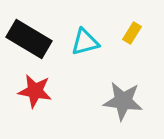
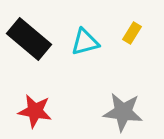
black rectangle: rotated 9 degrees clockwise
red star: moved 20 px down
gray star: moved 11 px down
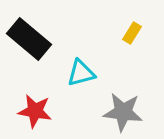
cyan triangle: moved 4 px left, 31 px down
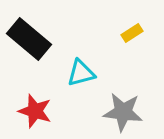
yellow rectangle: rotated 25 degrees clockwise
red star: rotated 8 degrees clockwise
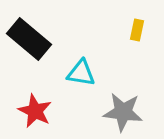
yellow rectangle: moved 5 px right, 3 px up; rotated 45 degrees counterclockwise
cyan triangle: rotated 24 degrees clockwise
red star: rotated 8 degrees clockwise
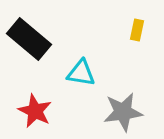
gray star: rotated 15 degrees counterclockwise
